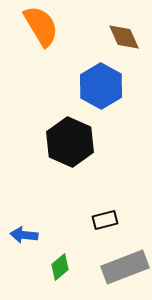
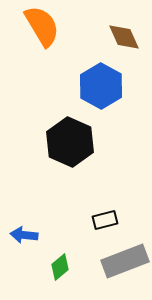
orange semicircle: moved 1 px right
gray rectangle: moved 6 px up
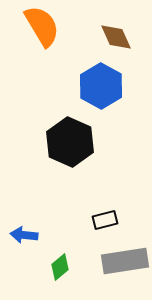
brown diamond: moved 8 px left
gray rectangle: rotated 12 degrees clockwise
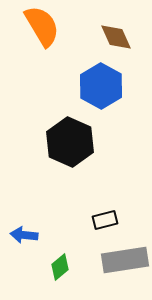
gray rectangle: moved 1 px up
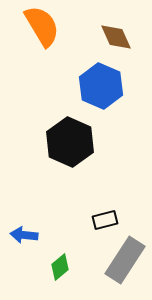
blue hexagon: rotated 6 degrees counterclockwise
gray rectangle: rotated 48 degrees counterclockwise
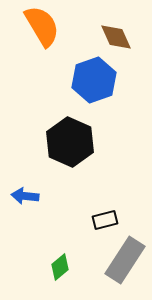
blue hexagon: moved 7 px left, 6 px up; rotated 18 degrees clockwise
blue arrow: moved 1 px right, 39 px up
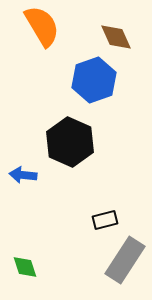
blue arrow: moved 2 px left, 21 px up
green diamond: moved 35 px left; rotated 68 degrees counterclockwise
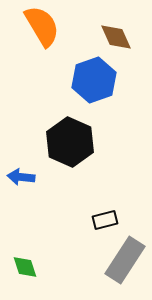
blue arrow: moved 2 px left, 2 px down
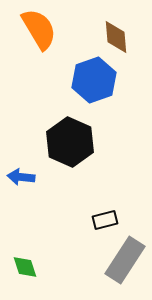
orange semicircle: moved 3 px left, 3 px down
brown diamond: rotated 20 degrees clockwise
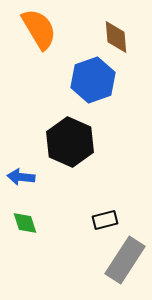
blue hexagon: moved 1 px left
green diamond: moved 44 px up
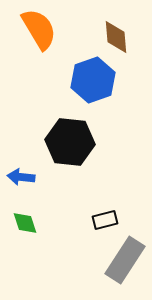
black hexagon: rotated 18 degrees counterclockwise
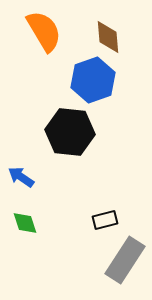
orange semicircle: moved 5 px right, 2 px down
brown diamond: moved 8 px left
black hexagon: moved 10 px up
blue arrow: rotated 28 degrees clockwise
